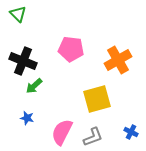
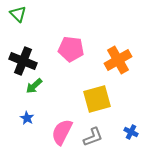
blue star: rotated 16 degrees clockwise
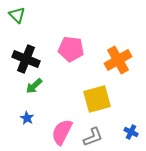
green triangle: moved 1 px left, 1 px down
black cross: moved 3 px right, 2 px up
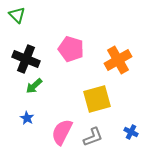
pink pentagon: rotated 10 degrees clockwise
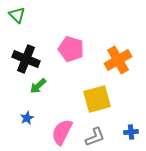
green arrow: moved 4 px right
blue star: rotated 16 degrees clockwise
blue cross: rotated 32 degrees counterclockwise
gray L-shape: moved 2 px right
